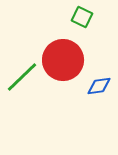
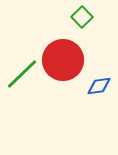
green square: rotated 20 degrees clockwise
green line: moved 3 px up
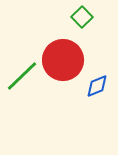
green line: moved 2 px down
blue diamond: moved 2 px left; rotated 15 degrees counterclockwise
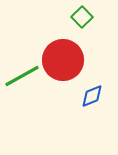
green line: rotated 15 degrees clockwise
blue diamond: moved 5 px left, 10 px down
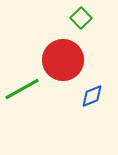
green square: moved 1 px left, 1 px down
green line: moved 13 px down
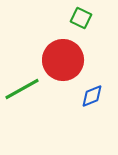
green square: rotated 20 degrees counterclockwise
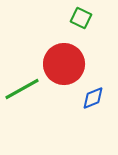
red circle: moved 1 px right, 4 px down
blue diamond: moved 1 px right, 2 px down
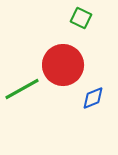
red circle: moved 1 px left, 1 px down
